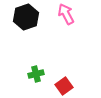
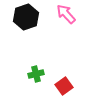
pink arrow: rotated 15 degrees counterclockwise
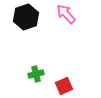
red square: rotated 12 degrees clockwise
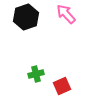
red square: moved 2 px left
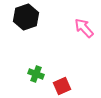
pink arrow: moved 18 px right, 14 px down
green cross: rotated 35 degrees clockwise
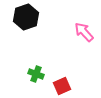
pink arrow: moved 4 px down
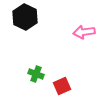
black hexagon: moved 1 px left; rotated 15 degrees counterclockwise
pink arrow: rotated 55 degrees counterclockwise
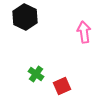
pink arrow: rotated 90 degrees clockwise
green cross: rotated 14 degrees clockwise
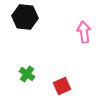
black hexagon: rotated 20 degrees counterclockwise
green cross: moved 9 px left
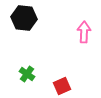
black hexagon: moved 1 px left, 1 px down
pink arrow: rotated 10 degrees clockwise
